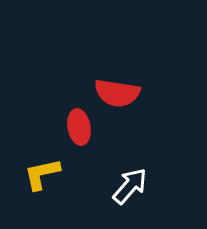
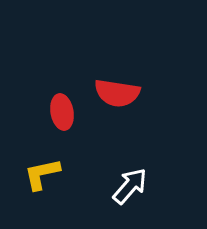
red ellipse: moved 17 px left, 15 px up
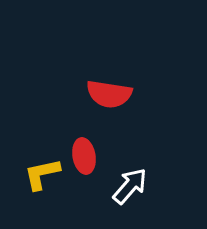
red semicircle: moved 8 px left, 1 px down
red ellipse: moved 22 px right, 44 px down
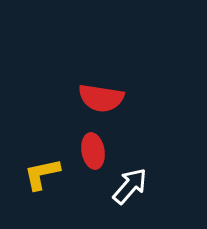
red semicircle: moved 8 px left, 4 px down
red ellipse: moved 9 px right, 5 px up
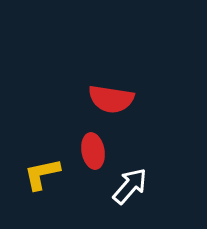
red semicircle: moved 10 px right, 1 px down
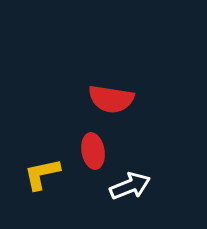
white arrow: rotated 27 degrees clockwise
